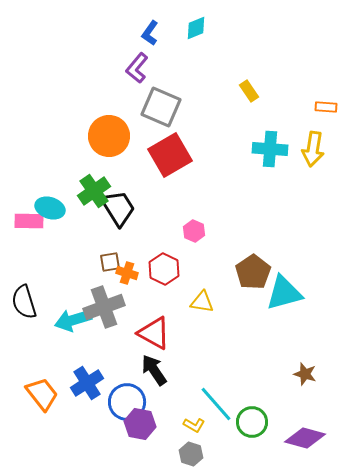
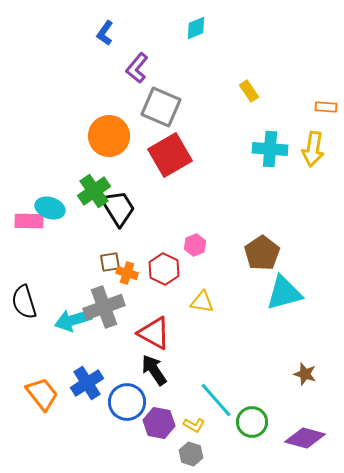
blue L-shape: moved 45 px left
pink hexagon: moved 1 px right, 14 px down; rotated 15 degrees clockwise
brown pentagon: moved 9 px right, 19 px up
cyan line: moved 4 px up
purple hexagon: moved 19 px right, 1 px up
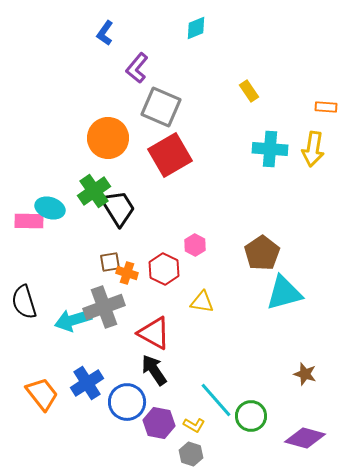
orange circle: moved 1 px left, 2 px down
pink hexagon: rotated 10 degrees counterclockwise
green circle: moved 1 px left, 6 px up
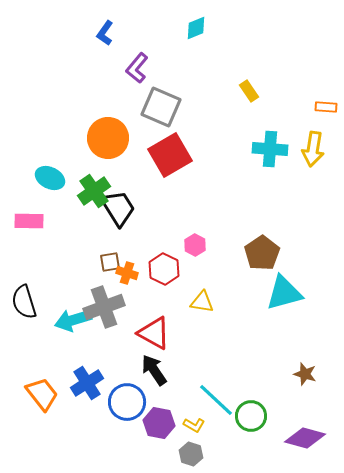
cyan ellipse: moved 30 px up; rotated 8 degrees clockwise
cyan line: rotated 6 degrees counterclockwise
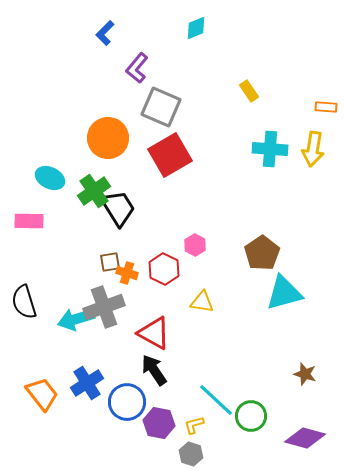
blue L-shape: rotated 10 degrees clockwise
cyan arrow: moved 3 px right, 1 px up
yellow L-shape: rotated 135 degrees clockwise
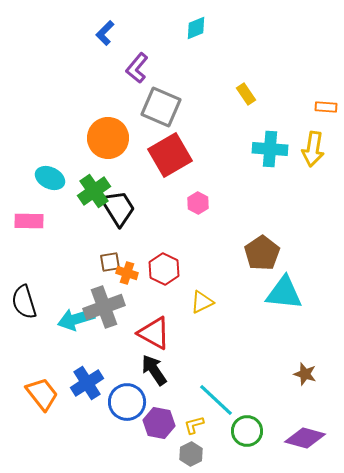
yellow rectangle: moved 3 px left, 3 px down
pink hexagon: moved 3 px right, 42 px up
cyan triangle: rotated 21 degrees clockwise
yellow triangle: rotated 35 degrees counterclockwise
green circle: moved 4 px left, 15 px down
gray hexagon: rotated 15 degrees clockwise
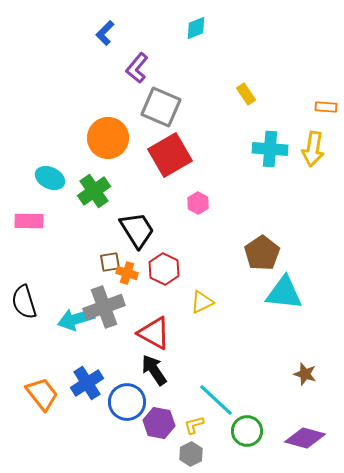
black trapezoid: moved 19 px right, 22 px down
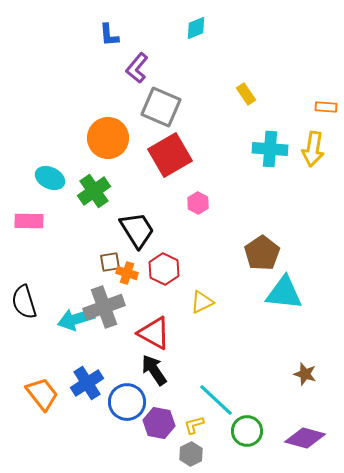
blue L-shape: moved 4 px right, 2 px down; rotated 50 degrees counterclockwise
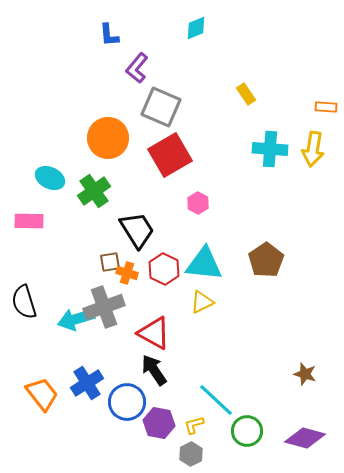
brown pentagon: moved 4 px right, 7 px down
cyan triangle: moved 80 px left, 29 px up
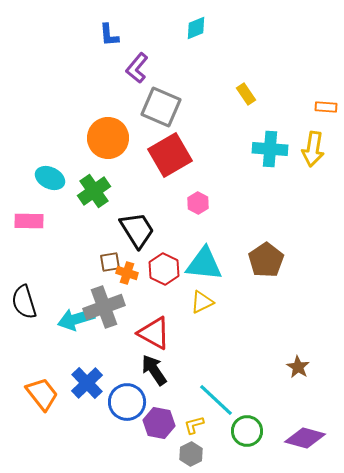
brown star: moved 7 px left, 7 px up; rotated 15 degrees clockwise
blue cross: rotated 12 degrees counterclockwise
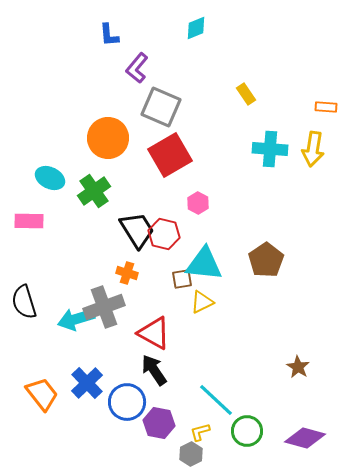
brown square: moved 72 px right, 17 px down
red hexagon: moved 35 px up; rotated 12 degrees counterclockwise
yellow L-shape: moved 6 px right, 7 px down
